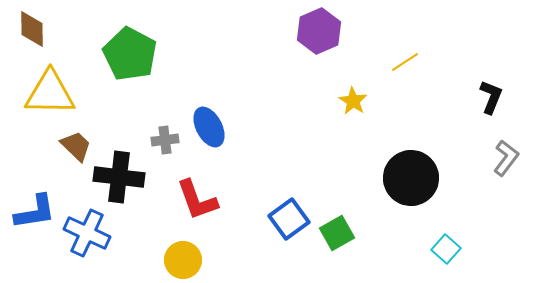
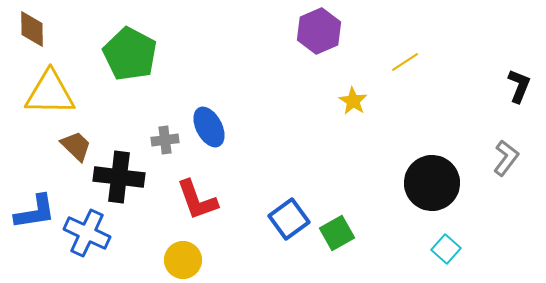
black L-shape: moved 28 px right, 11 px up
black circle: moved 21 px right, 5 px down
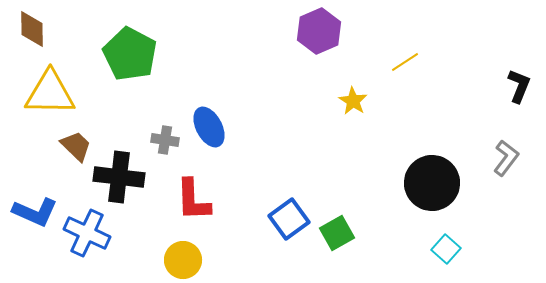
gray cross: rotated 16 degrees clockwise
red L-shape: moved 4 px left; rotated 18 degrees clockwise
blue L-shape: rotated 33 degrees clockwise
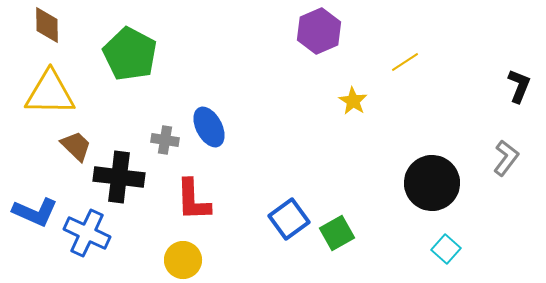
brown diamond: moved 15 px right, 4 px up
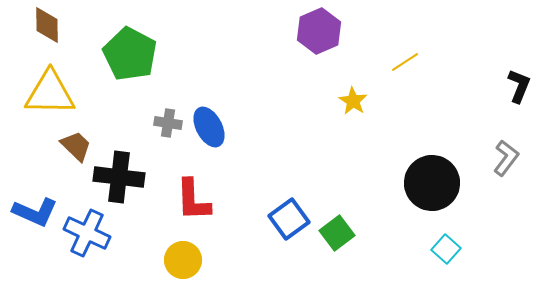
gray cross: moved 3 px right, 17 px up
green square: rotated 8 degrees counterclockwise
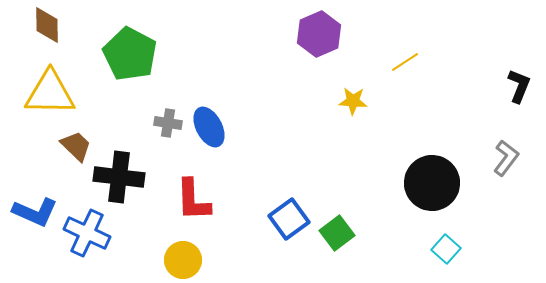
purple hexagon: moved 3 px down
yellow star: rotated 28 degrees counterclockwise
